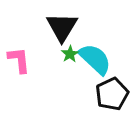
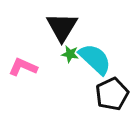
green star: rotated 30 degrees counterclockwise
pink L-shape: moved 4 px right, 7 px down; rotated 60 degrees counterclockwise
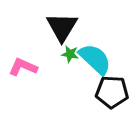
black pentagon: moved 2 px up; rotated 28 degrees clockwise
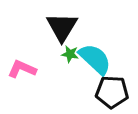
pink L-shape: moved 1 px left, 2 px down
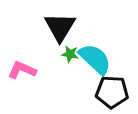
black triangle: moved 2 px left
pink L-shape: moved 1 px down
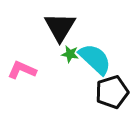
black pentagon: rotated 20 degrees counterclockwise
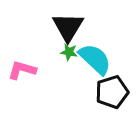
black triangle: moved 8 px right
green star: moved 1 px left, 2 px up
pink L-shape: rotated 8 degrees counterclockwise
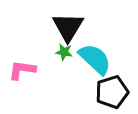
green star: moved 5 px left
pink L-shape: rotated 8 degrees counterclockwise
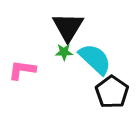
green star: rotated 12 degrees counterclockwise
black pentagon: rotated 20 degrees counterclockwise
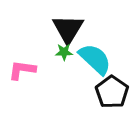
black triangle: moved 2 px down
